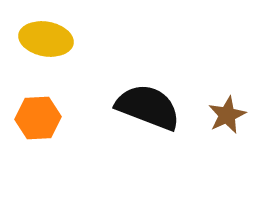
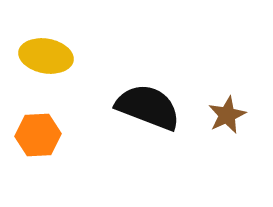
yellow ellipse: moved 17 px down
orange hexagon: moved 17 px down
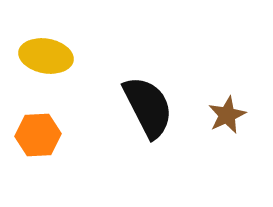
black semicircle: rotated 42 degrees clockwise
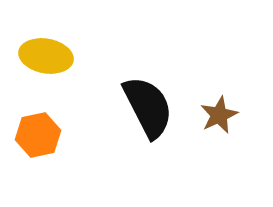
brown star: moved 8 px left
orange hexagon: rotated 9 degrees counterclockwise
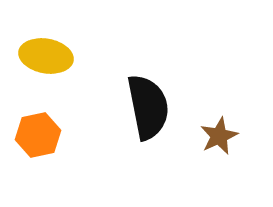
black semicircle: rotated 16 degrees clockwise
brown star: moved 21 px down
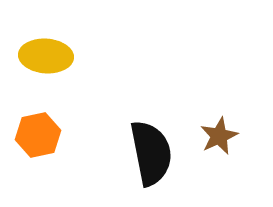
yellow ellipse: rotated 6 degrees counterclockwise
black semicircle: moved 3 px right, 46 px down
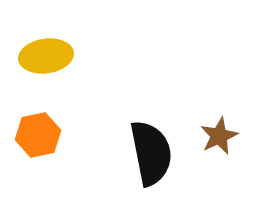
yellow ellipse: rotated 12 degrees counterclockwise
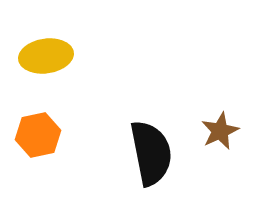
brown star: moved 1 px right, 5 px up
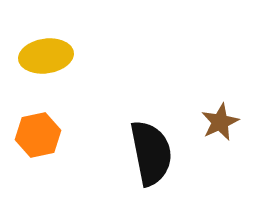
brown star: moved 9 px up
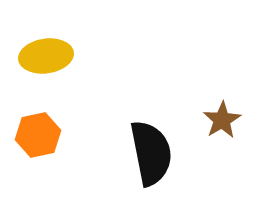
brown star: moved 2 px right, 2 px up; rotated 6 degrees counterclockwise
